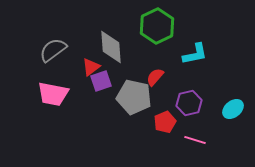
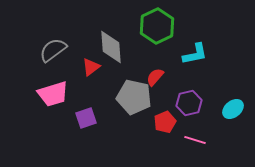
purple square: moved 15 px left, 37 px down
pink trapezoid: rotated 28 degrees counterclockwise
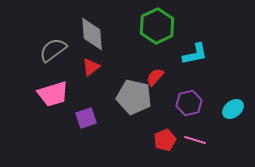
gray diamond: moved 19 px left, 13 px up
red pentagon: moved 18 px down
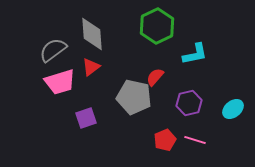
pink trapezoid: moved 7 px right, 12 px up
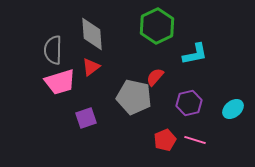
gray semicircle: rotated 52 degrees counterclockwise
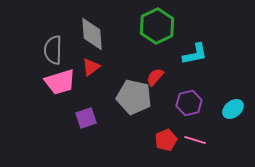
red pentagon: moved 1 px right
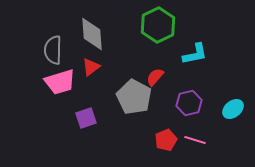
green hexagon: moved 1 px right, 1 px up
gray pentagon: rotated 16 degrees clockwise
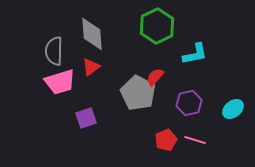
green hexagon: moved 1 px left, 1 px down
gray semicircle: moved 1 px right, 1 px down
gray pentagon: moved 4 px right, 4 px up
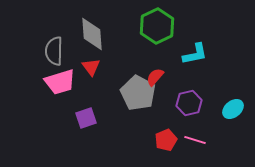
red triangle: rotated 30 degrees counterclockwise
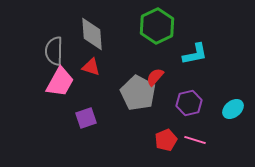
red triangle: rotated 36 degrees counterclockwise
pink trapezoid: rotated 44 degrees counterclockwise
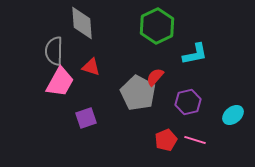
gray diamond: moved 10 px left, 11 px up
purple hexagon: moved 1 px left, 1 px up
cyan ellipse: moved 6 px down
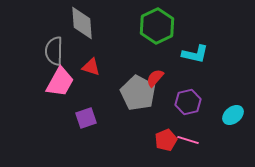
cyan L-shape: rotated 24 degrees clockwise
red semicircle: moved 1 px down
pink line: moved 7 px left
